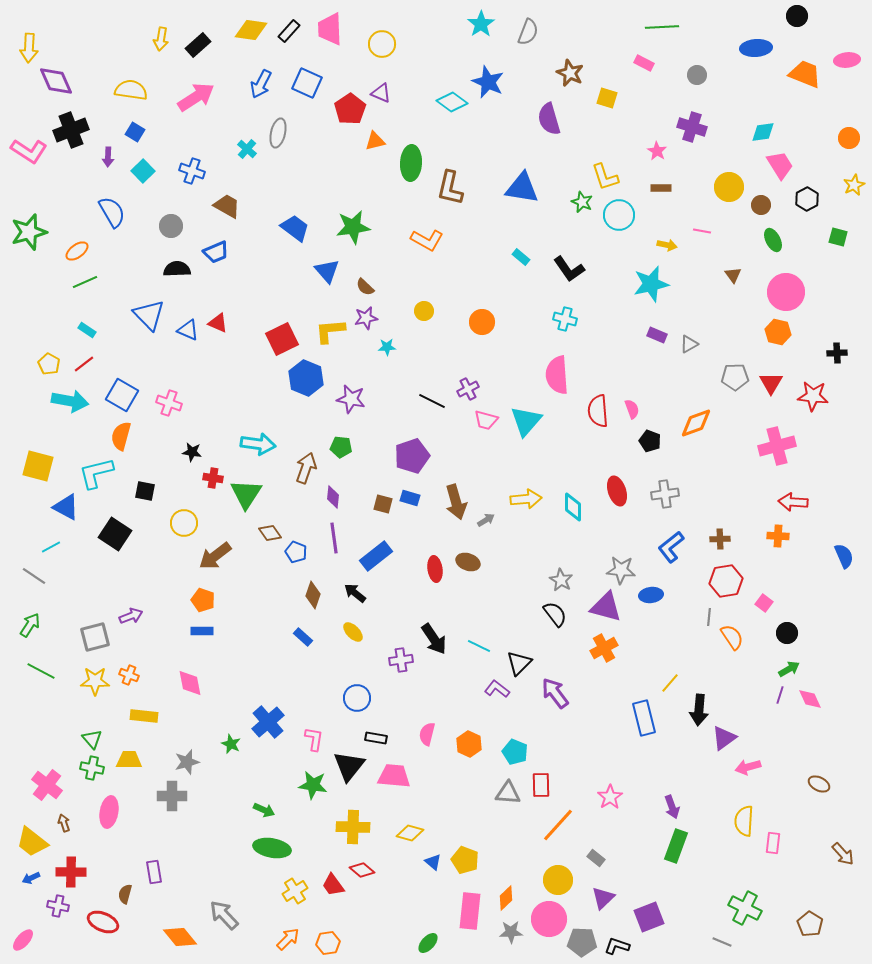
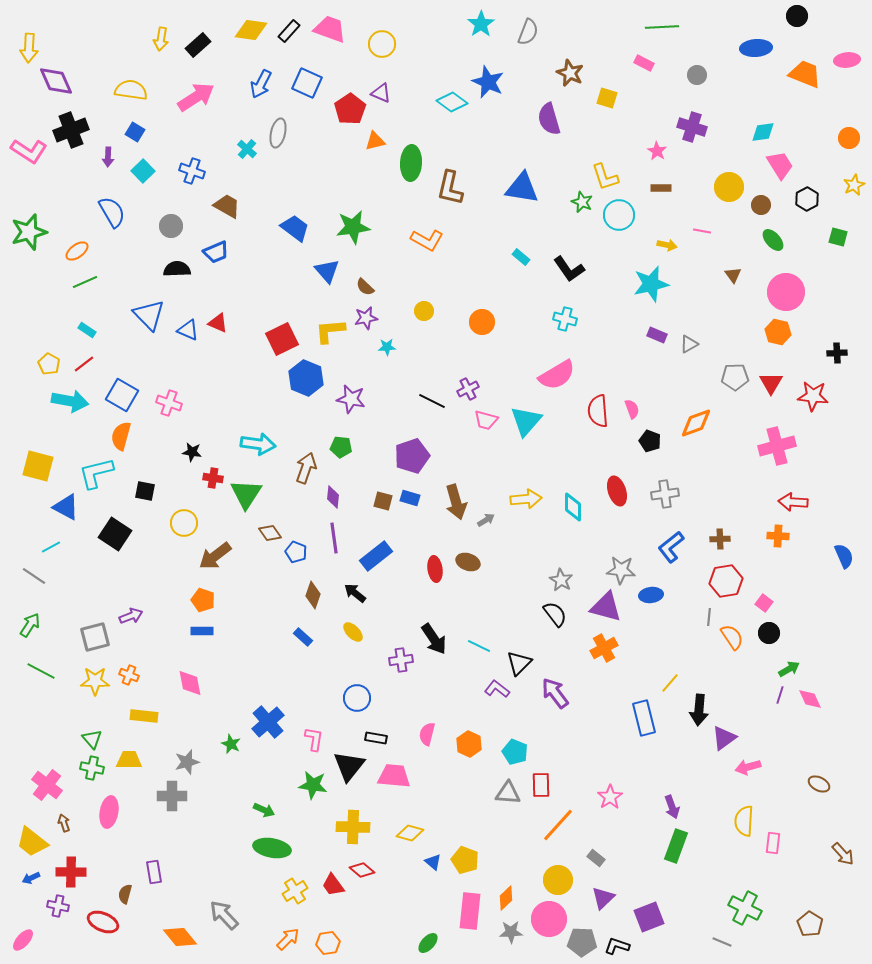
pink trapezoid at (330, 29): rotated 112 degrees clockwise
green ellipse at (773, 240): rotated 15 degrees counterclockwise
pink semicircle at (557, 375): rotated 117 degrees counterclockwise
brown square at (383, 504): moved 3 px up
black circle at (787, 633): moved 18 px left
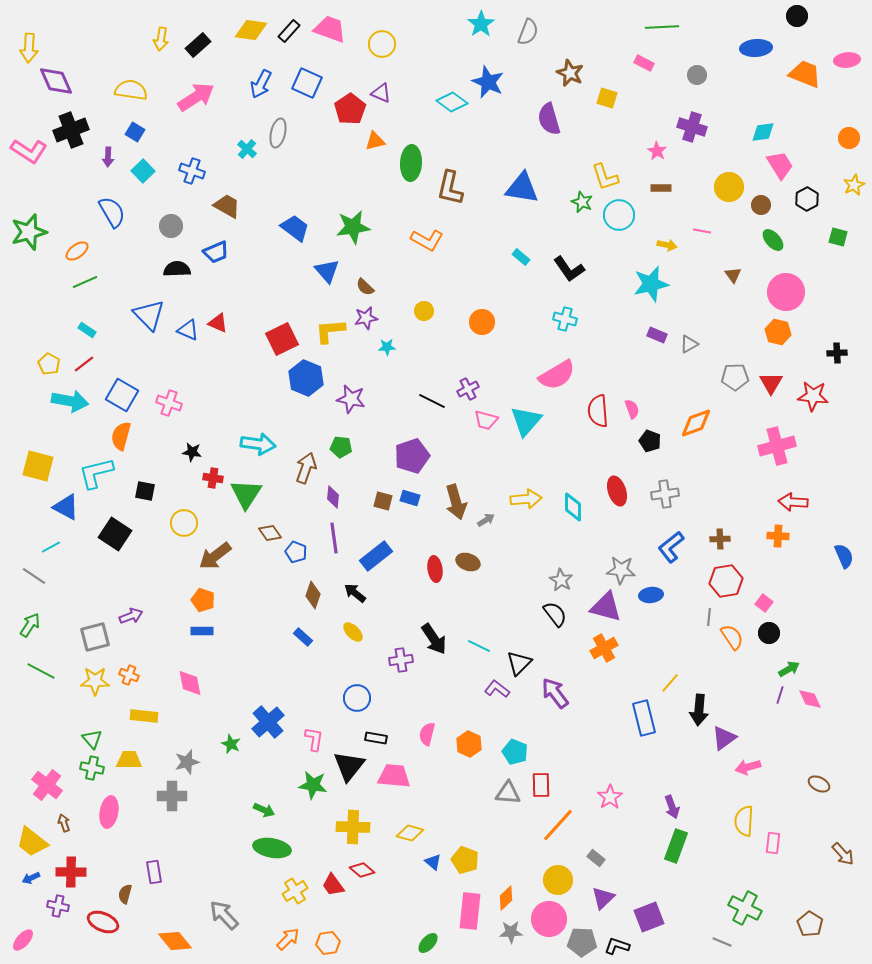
orange diamond at (180, 937): moved 5 px left, 4 px down
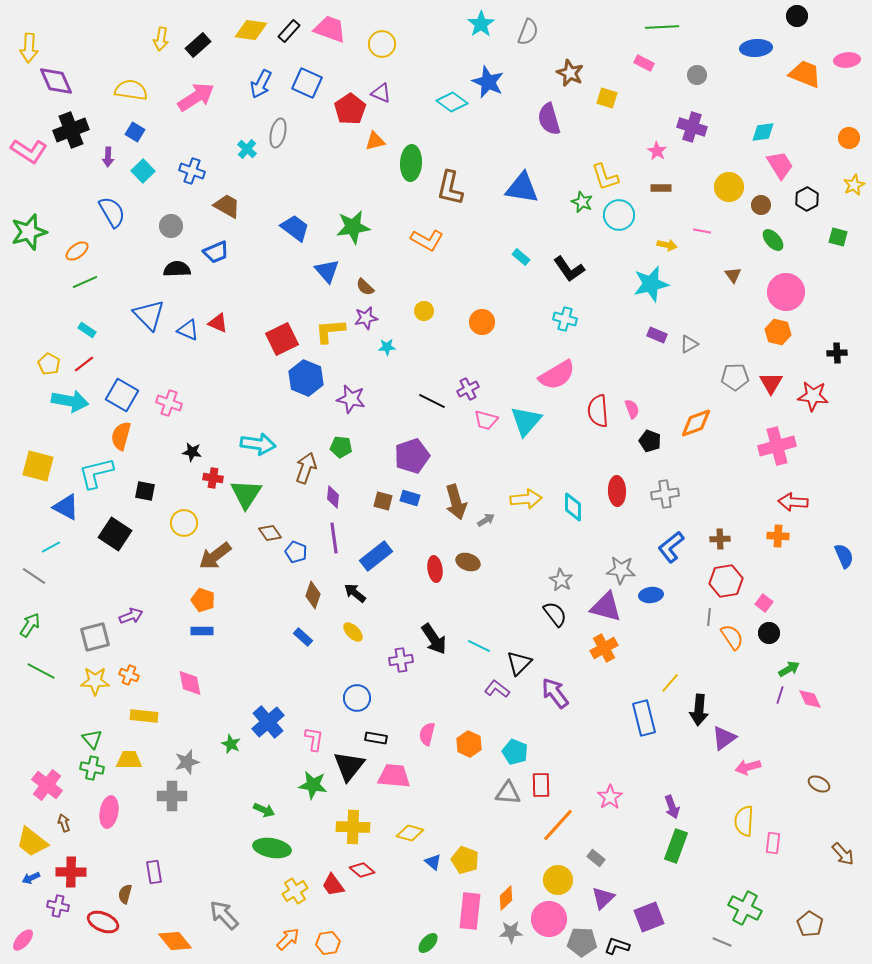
red ellipse at (617, 491): rotated 16 degrees clockwise
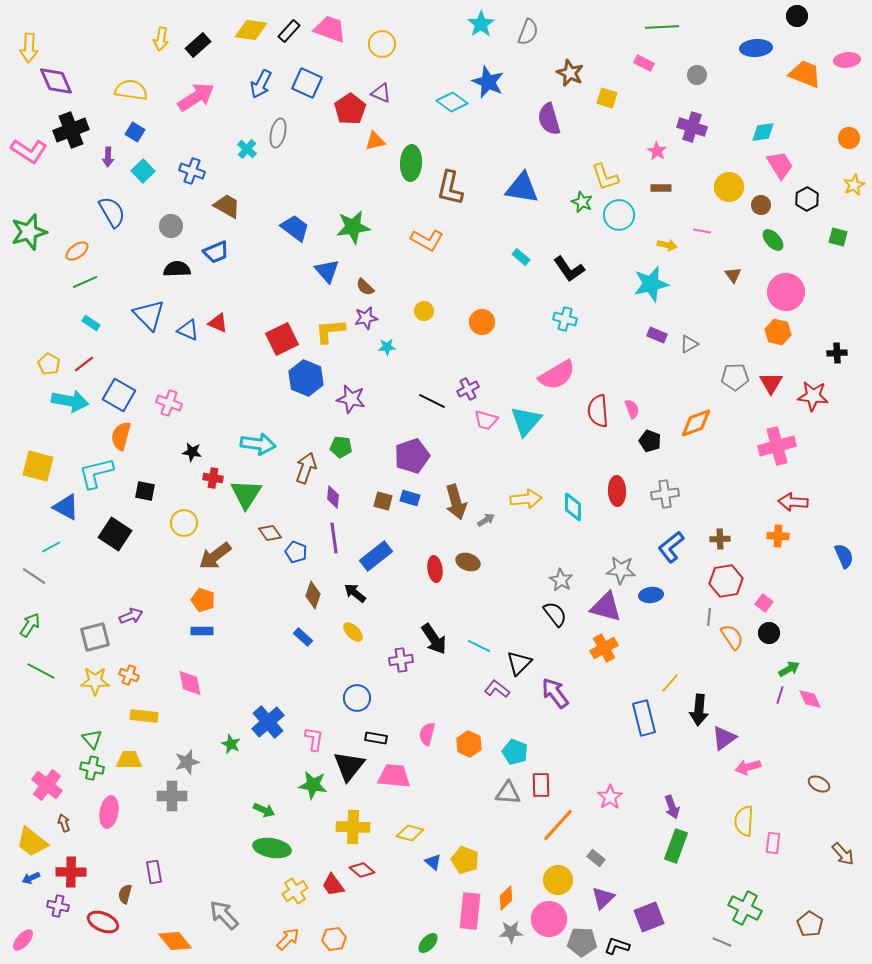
cyan rectangle at (87, 330): moved 4 px right, 7 px up
blue square at (122, 395): moved 3 px left
orange hexagon at (328, 943): moved 6 px right, 4 px up
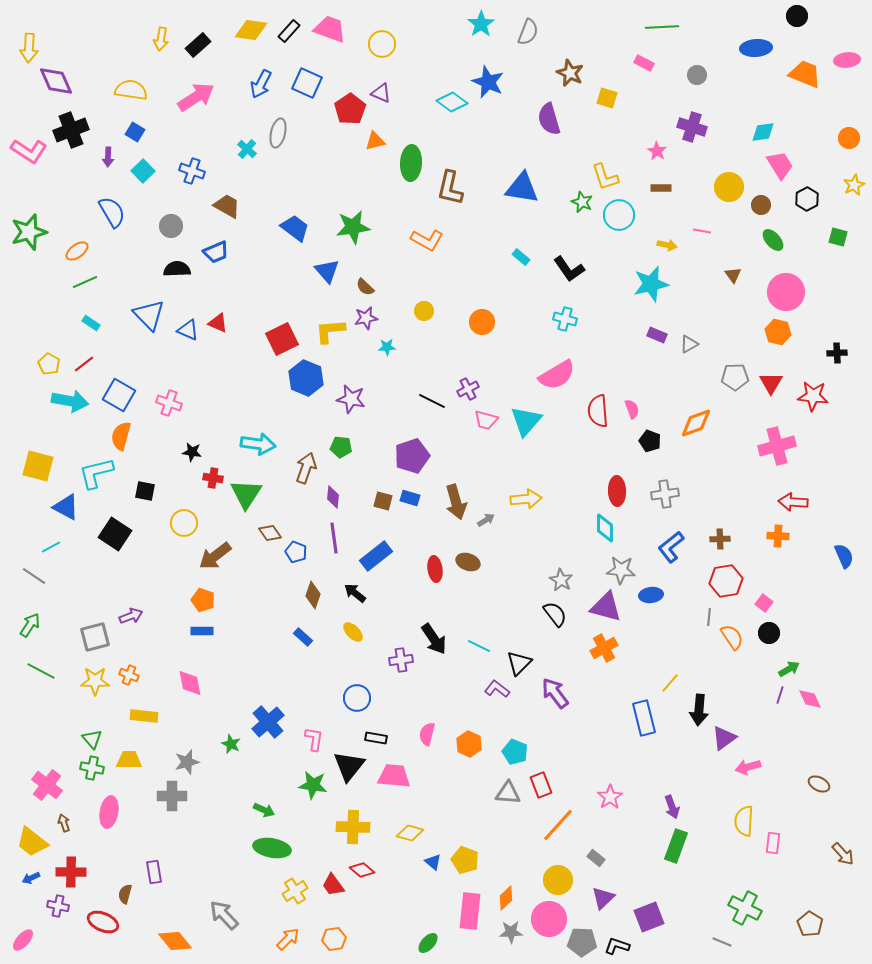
cyan diamond at (573, 507): moved 32 px right, 21 px down
red rectangle at (541, 785): rotated 20 degrees counterclockwise
